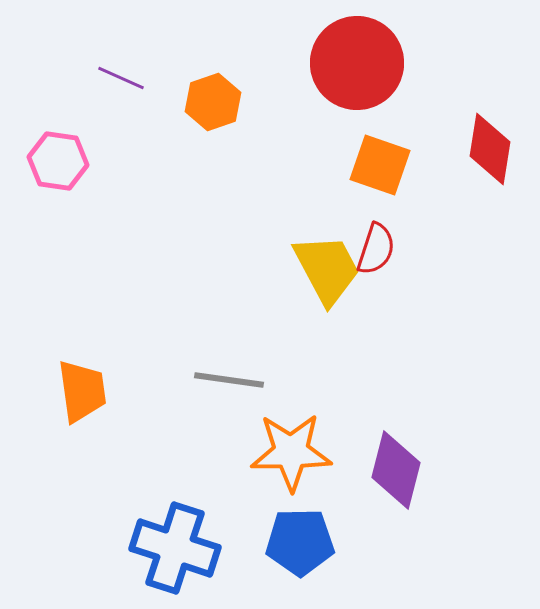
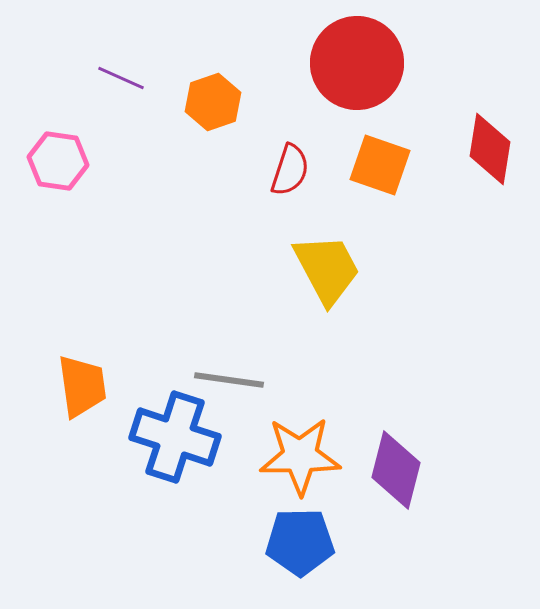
red semicircle: moved 86 px left, 79 px up
orange trapezoid: moved 5 px up
orange star: moved 9 px right, 4 px down
blue cross: moved 111 px up
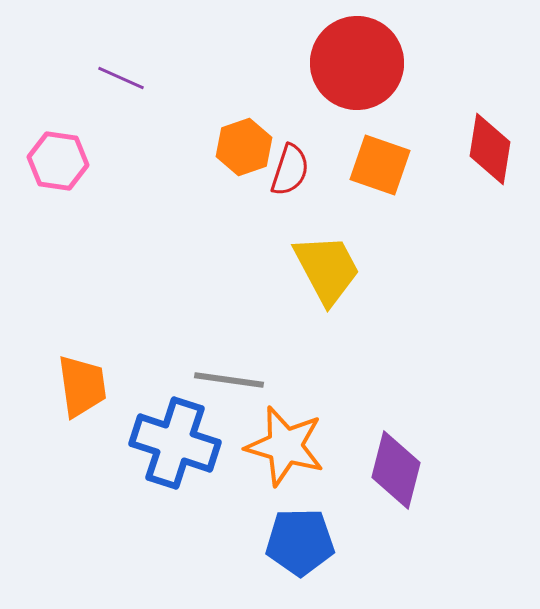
orange hexagon: moved 31 px right, 45 px down
blue cross: moved 6 px down
orange star: moved 15 px left, 10 px up; rotated 16 degrees clockwise
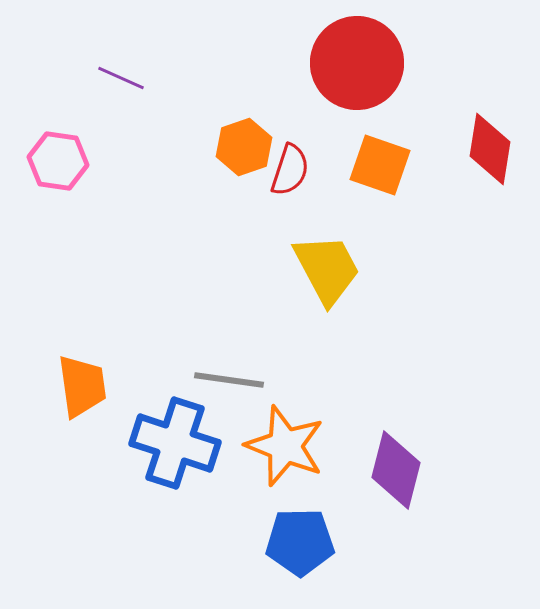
orange star: rotated 6 degrees clockwise
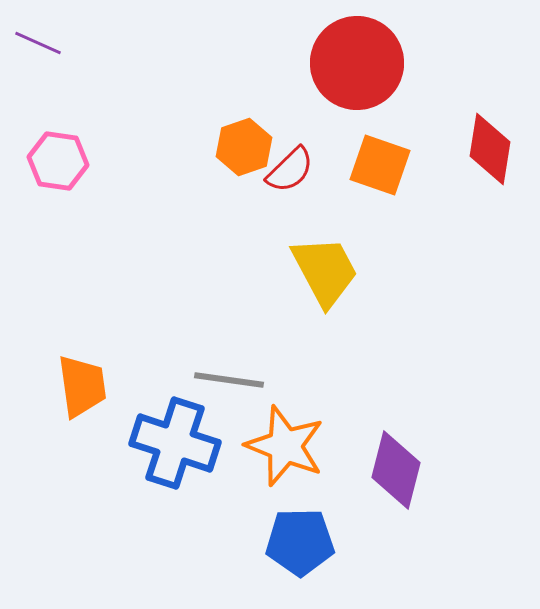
purple line: moved 83 px left, 35 px up
red semicircle: rotated 28 degrees clockwise
yellow trapezoid: moved 2 px left, 2 px down
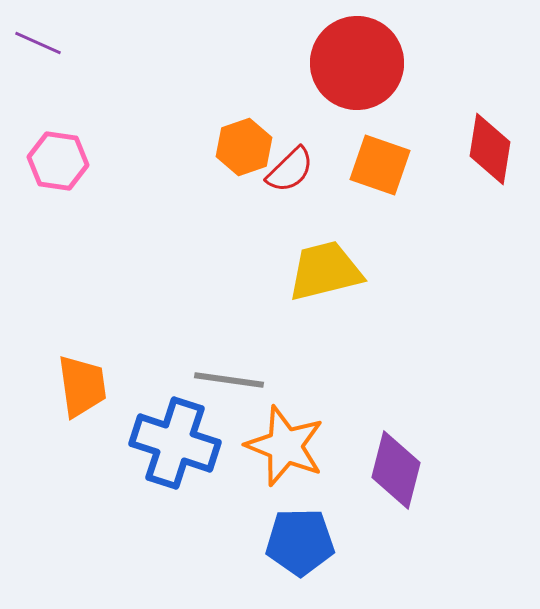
yellow trapezoid: rotated 76 degrees counterclockwise
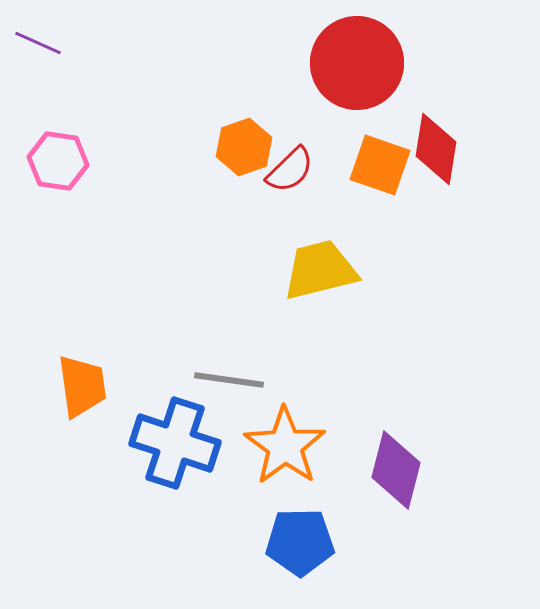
red diamond: moved 54 px left
yellow trapezoid: moved 5 px left, 1 px up
orange star: rotated 14 degrees clockwise
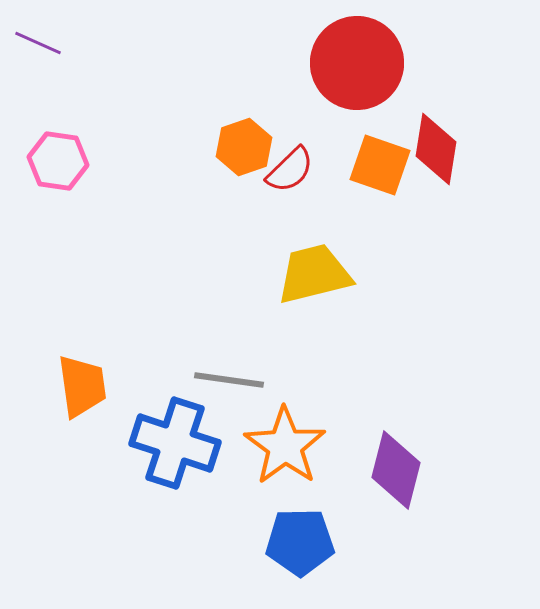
yellow trapezoid: moved 6 px left, 4 px down
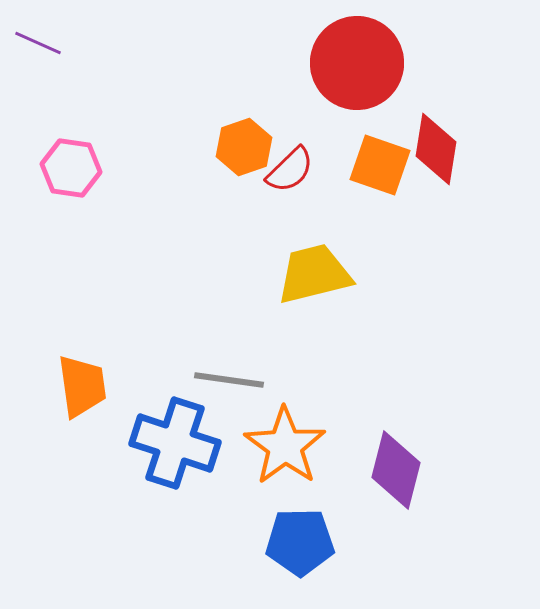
pink hexagon: moved 13 px right, 7 px down
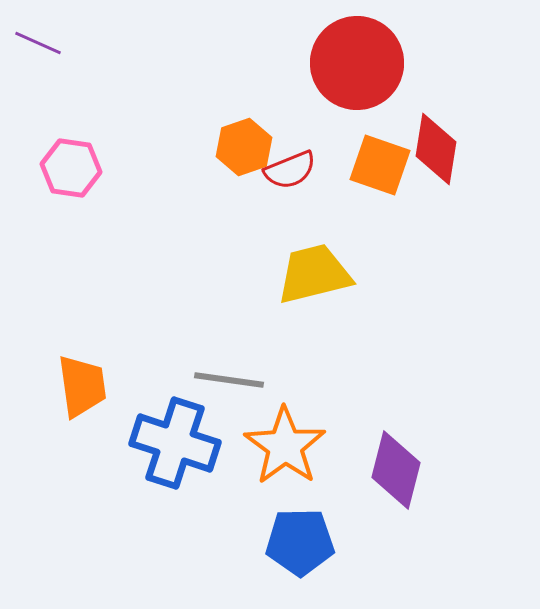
red semicircle: rotated 22 degrees clockwise
